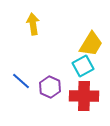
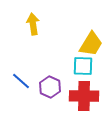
cyan square: rotated 30 degrees clockwise
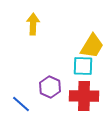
yellow arrow: rotated 10 degrees clockwise
yellow trapezoid: moved 1 px right, 2 px down
blue line: moved 23 px down
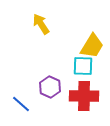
yellow arrow: moved 8 px right; rotated 35 degrees counterclockwise
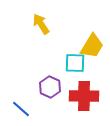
cyan square: moved 8 px left, 3 px up
blue line: moved 5 px down
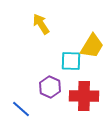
cyan square: moved 4 px left, 2 px up
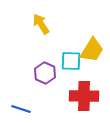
yellow trapezoid: moved 4 px down
purple hexagon: moved 5 px left, 14 px up
blue line: rotated 24 degrees counterclockwise
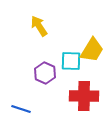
yellow arrow: moved 2 px left, 2 px down
